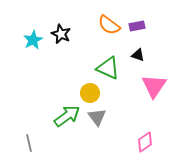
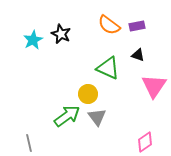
yellow circle: moved 2 px left, 1 px down
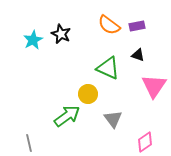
gray triangle: moved 16 px right, 2 px down
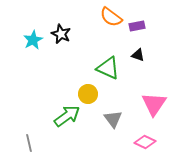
orange semicircle: moved 2 px right, 8 px up
pink triangle: moved 18 px down
pink diamond: rotated 60 degrees clockwise
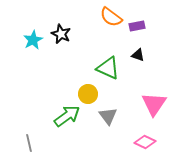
gray triangle: moved 5 px left, 3 px up
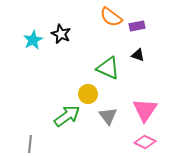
pink triangle: moved 9 px left, 6 px down
gray line: moved 1 px right, 1 px down; rotated 18 degrees clockwise
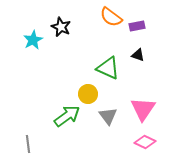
black star: moved 7 px up
pink triangle: moved 2 px left, 1 px up
gray line: moved 2 px left; rotated 12 degrees counterclockwise
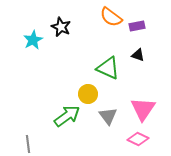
pink diamond: moved 7 px left, 3 px up
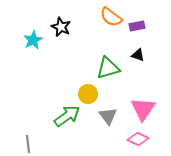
green triangle: rotated 40 degrees counterclockwise
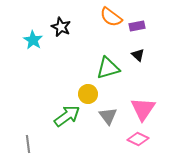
cyan star: rotated 12 degrees counterclockwise
black triangle: rotated 24 degrees clockwise
